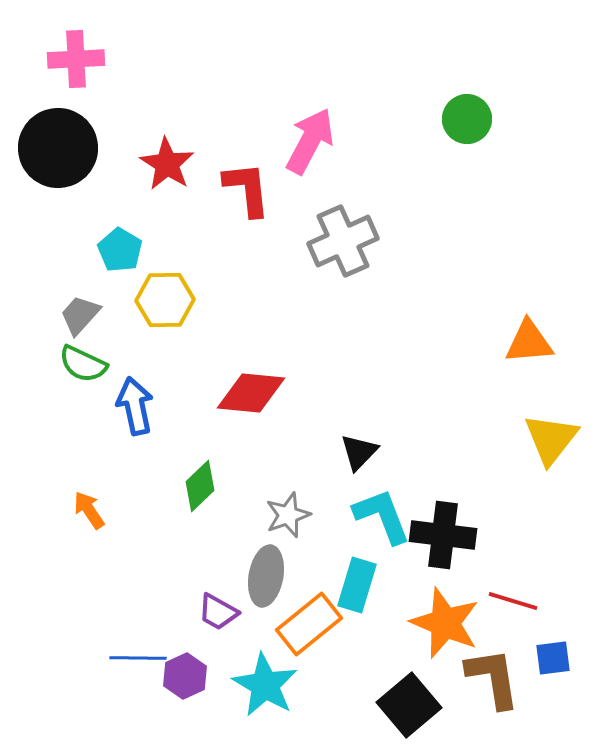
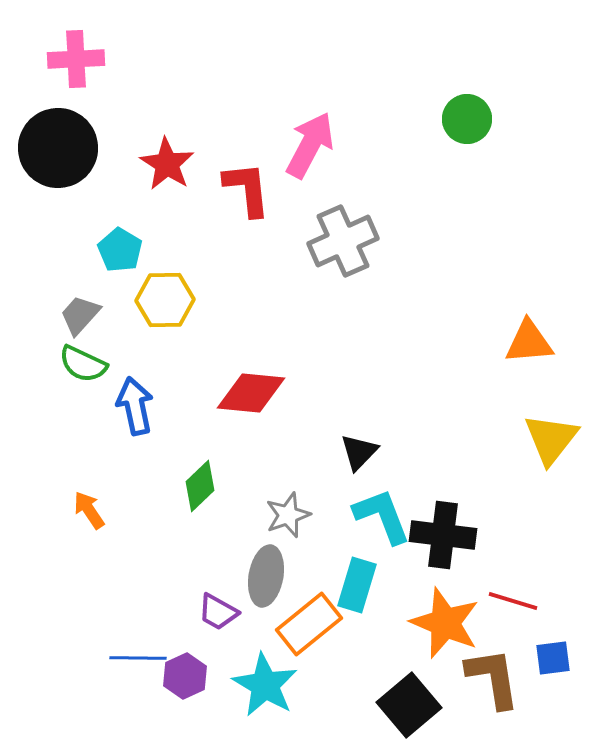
pink arrow: moved 4 px down
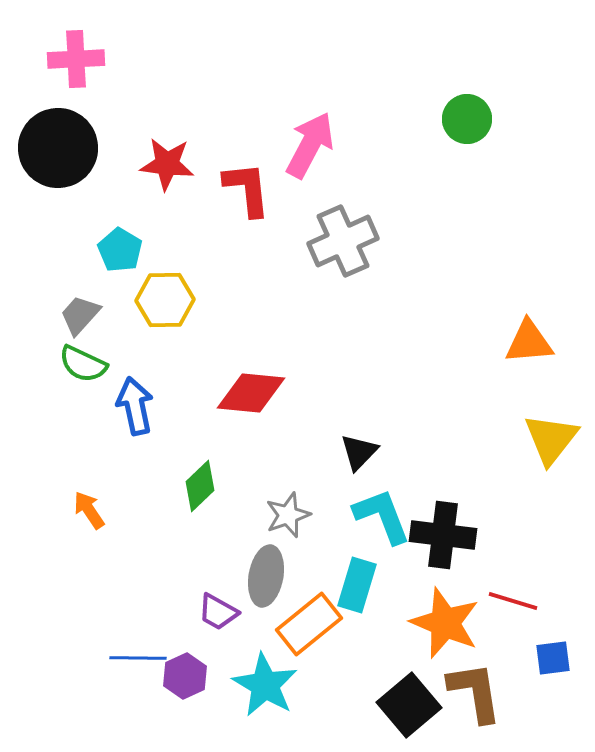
red star: rotated 26 degrees counterclockwise
brown L-shape: moved 18 px left, 14 px down
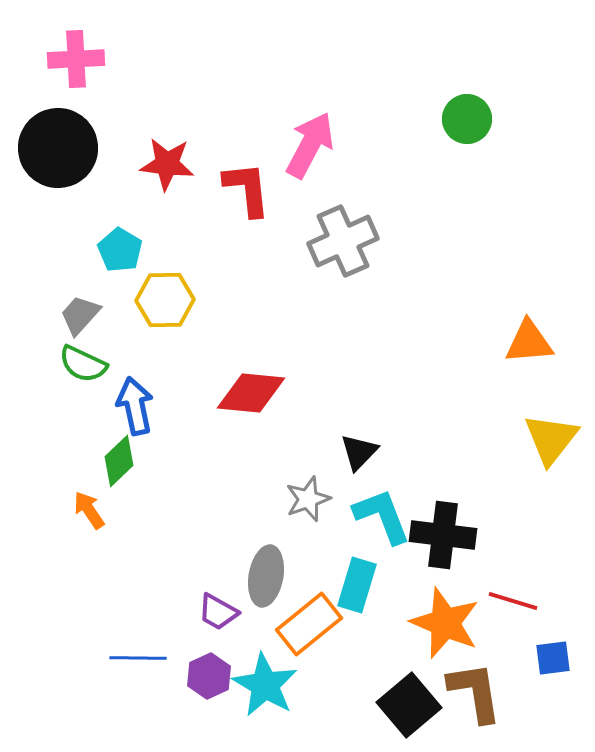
green diamond: moved 81 px left, 25 px up
gray star: moved 20 px right, 16 px up
purple hexagon: moved 24 px right
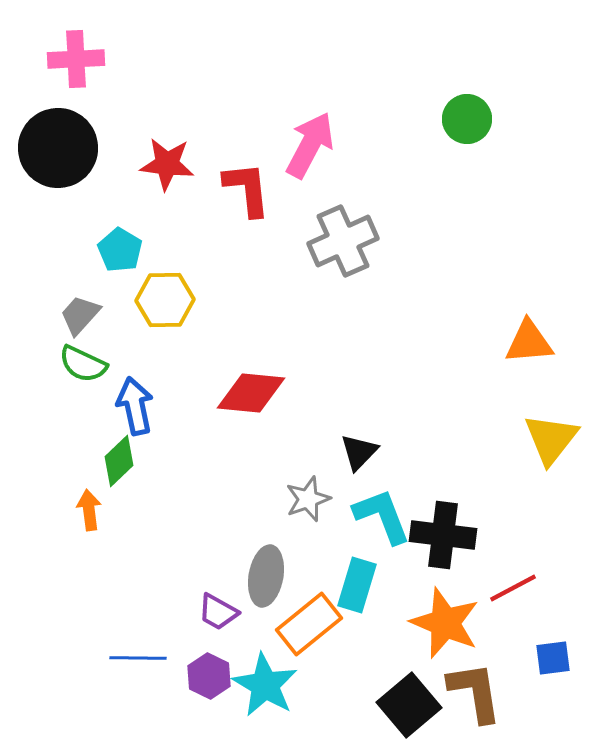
orange arrow: rotated 27 degrees clockwise
red line: moved 13 px up; rotated 45 degrees counterclockwise
purple hexagon: rotated 9 degrees counterclockwise
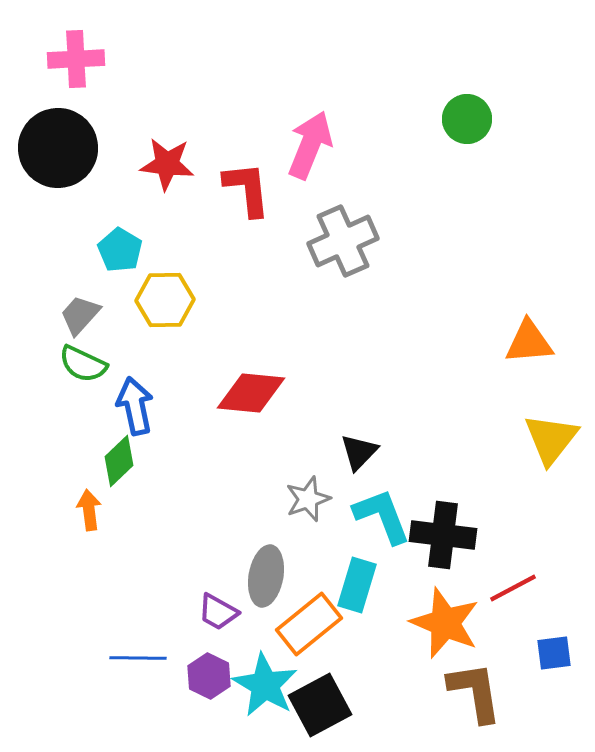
pink arrow: rotated 6 degrees counterclockwise
blue square: moved 1 px right, 5 px up
black square: moved 89 px left; rotated 12 degrees clockwise
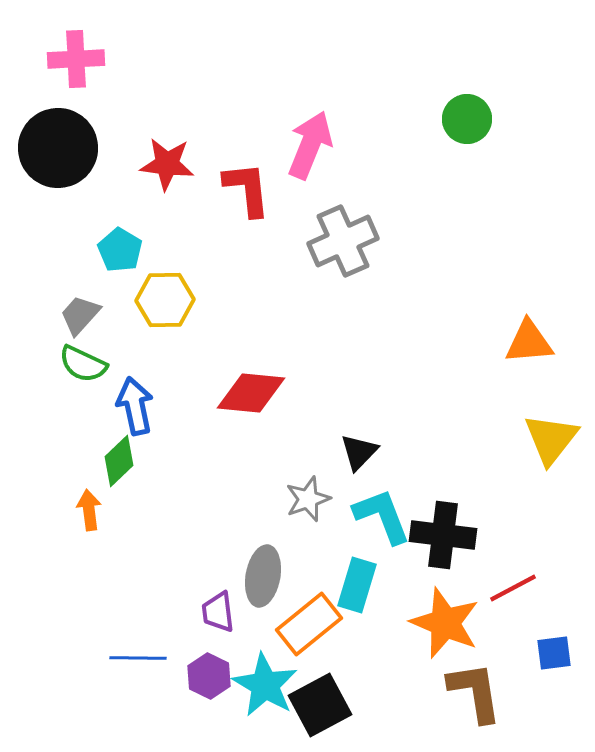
gray ellipse: moved 3 px left
purple trapezoid: rotated 54 degrees clockwise
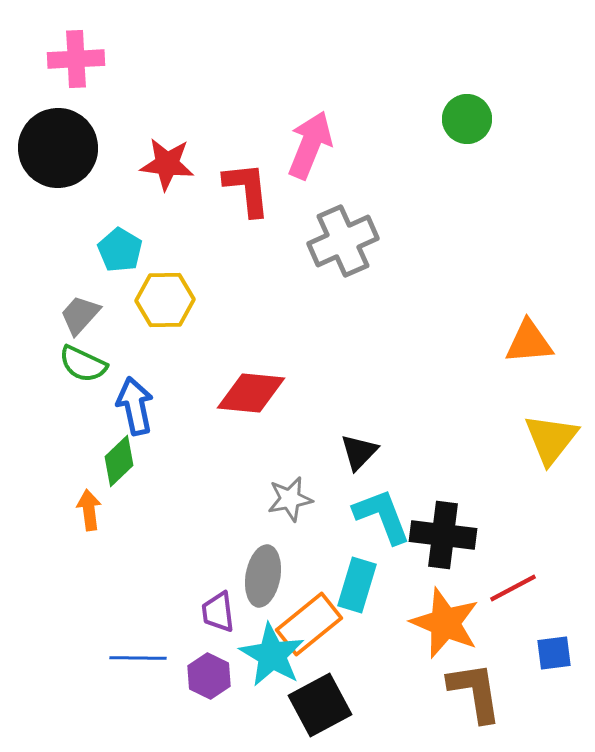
gray star: moved 18 px left; rotated 9 degrees clockwise
cyan star: moved 7 px right, 30 px up
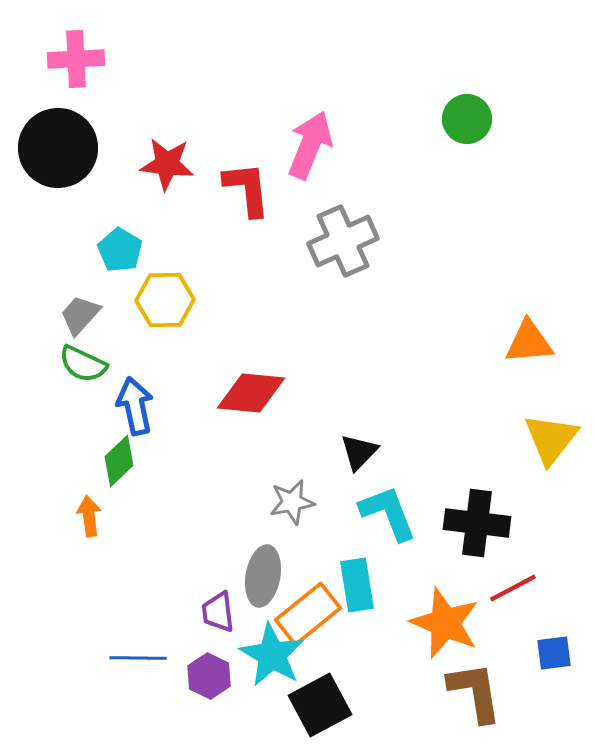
gray star: moved 2 px right, 3 px down
orange arrow: moved 6 px down
cyan L-shape: moved 6 px right, 3 px up
black cross: moved 34 px right, 12 px up
cyan rectangle: rotated 26 degrees counterclockwise
orange rectangle: moved 1 px left, 10 px up
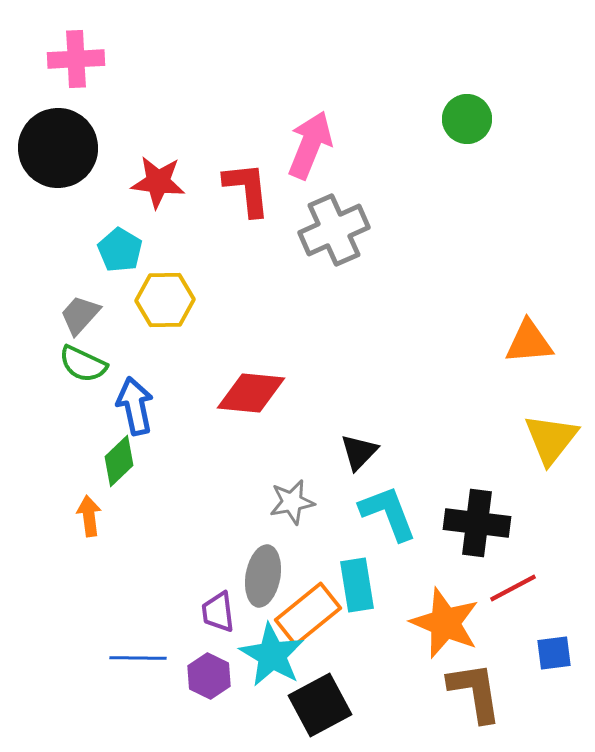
red star: moved 9 px left, 18 px down
gray cross: moved 9 px left, 11 px up
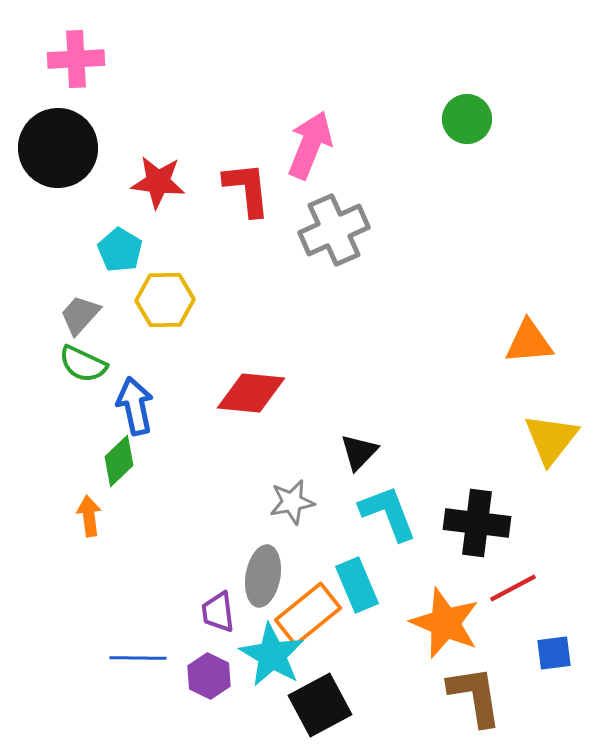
cyan rectangle: rotated 14 degrees counterclockwise
brown L-shape: moved 4 px down
